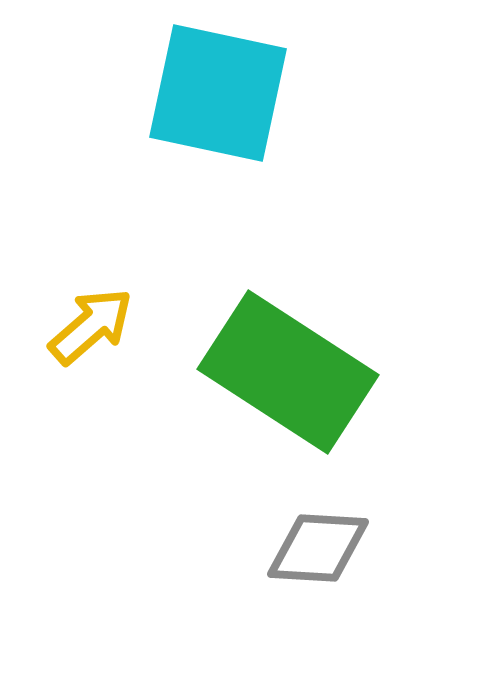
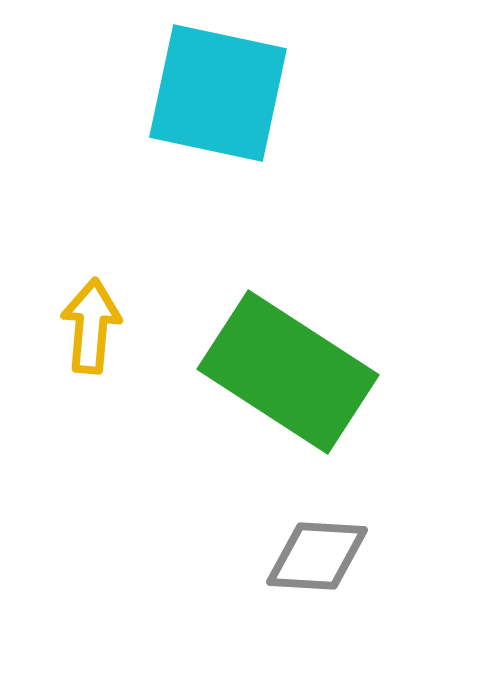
yellow arrow: rotated 44 degrees counterclockwise
gray diamond: moved 1 px left, 8 px down
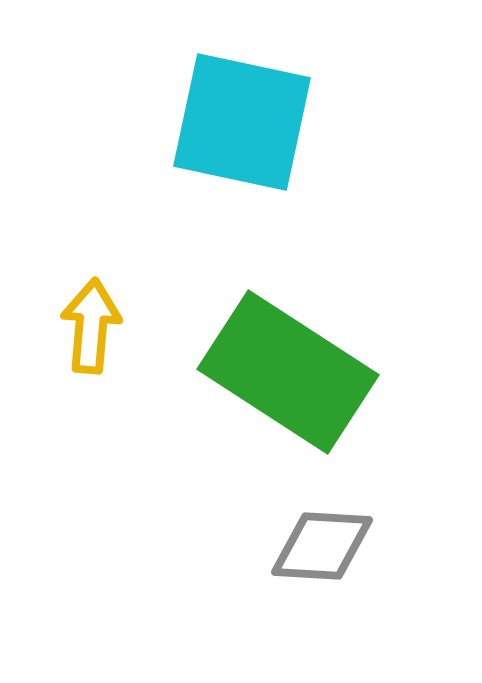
cyan square: moved 24 px right, 29 px down
gray diamond: moved 5 px right, 10 px up
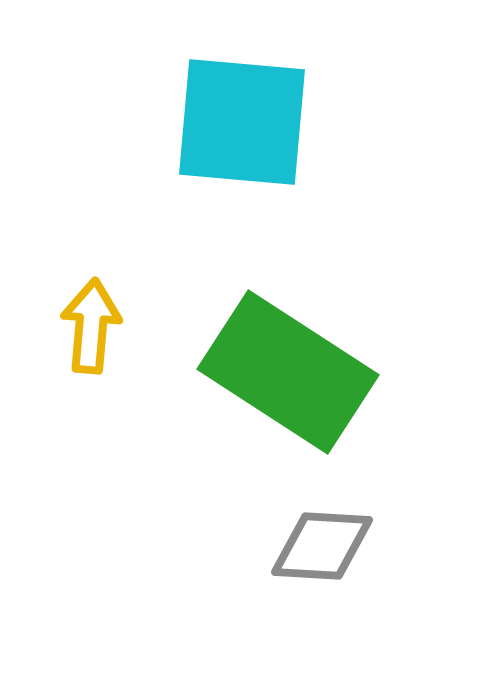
cyan square: rotated 7 degrees counterclockwise
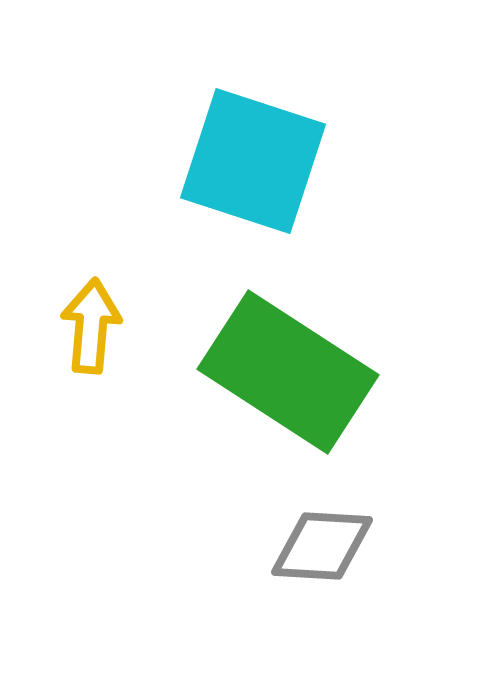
cyan square: moved 11 px right, 39 px down; rotated 13 degrees clockwise
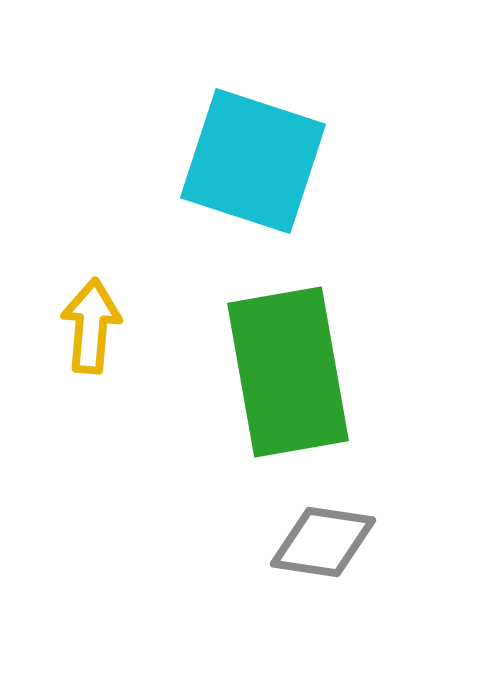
green rectangle: rotated 47 degrees clockwise
gray diamond: moved 1 px right, 4 px up; rotated 5 degrees clockwise
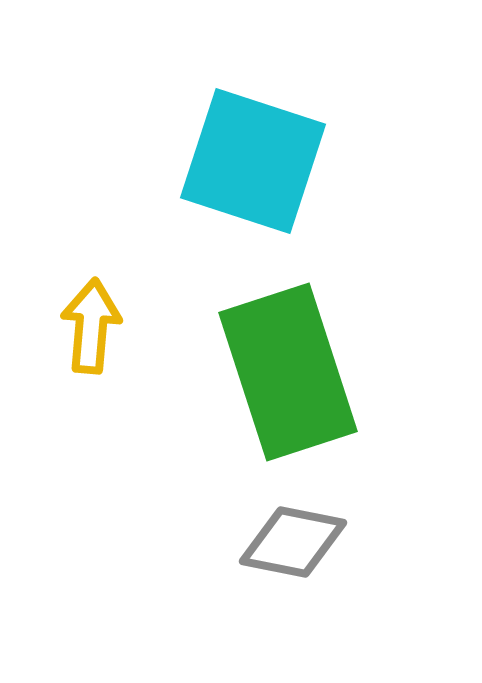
green rectangle: rotated 8 degrees counterclockwise
gray diamond: moved 30 px left; rotated 3 degrees clockwise
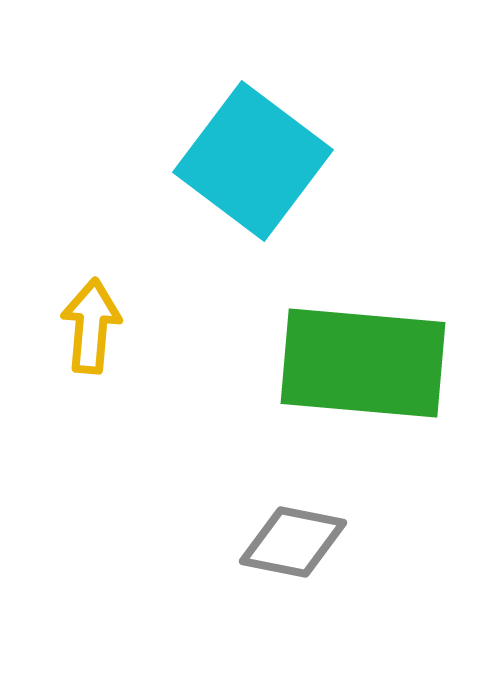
cyan square: rotated 19 degrees clockwise
green rectangle: moved 75 px right, 9 px up; rotated 67 degrees counterclockwise
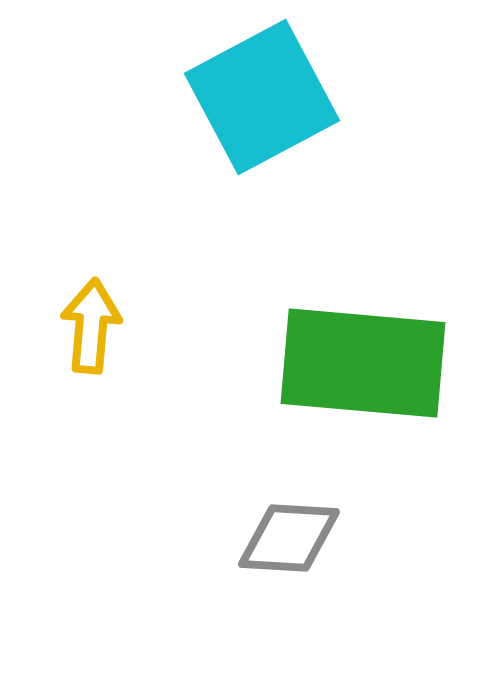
cyan square: moved 9 px right, 64 px up; rotated 25 degrees clockwise
gray diamond: moved 4 px left, 4 px up; rotated 8 degrees counterclockwise
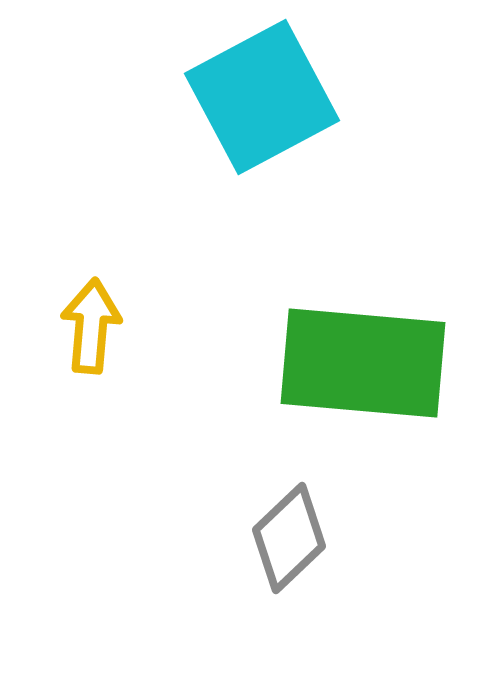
gray diamond: rotated 47 degrees counterclockwise
